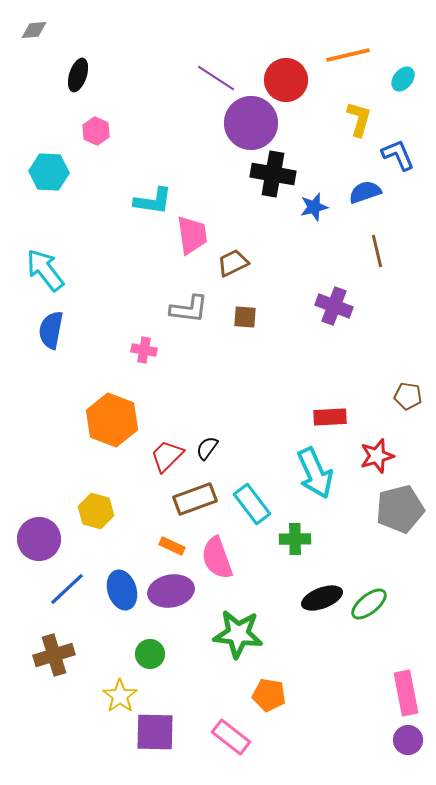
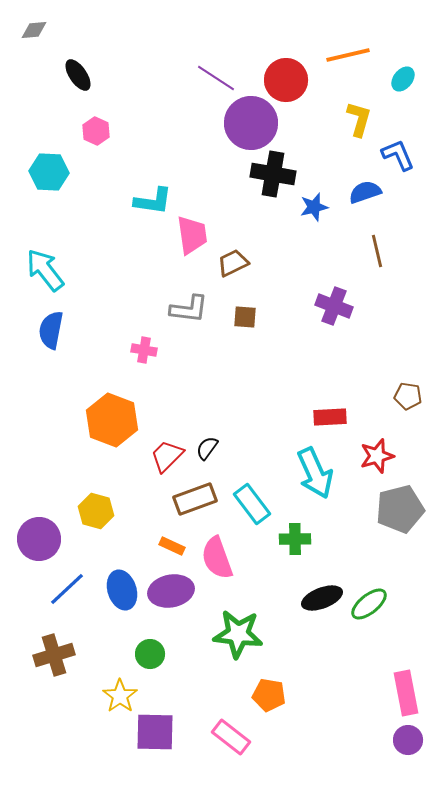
black ellipse at (78, 75): rotated 52 degrees counterclockwise
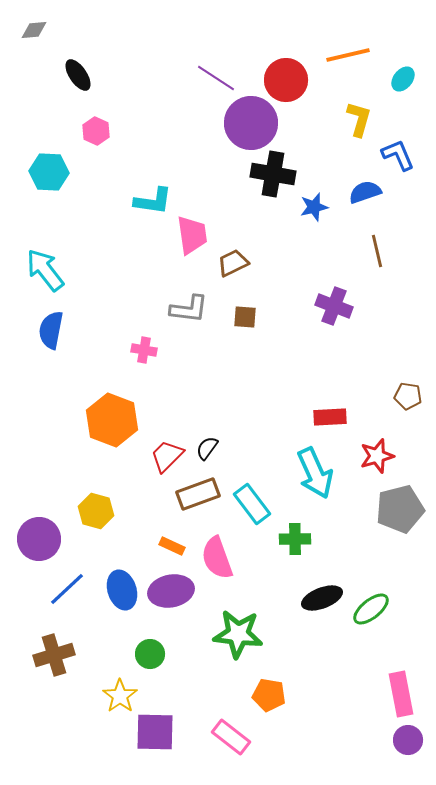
brown rectangle at (195, 499): moved 3 px right, 5 px up
green ellipse at (369, 604): moved 2 px right, 5 px down
pink rectangle at (406, 693): moved 5 px left, 1 px down
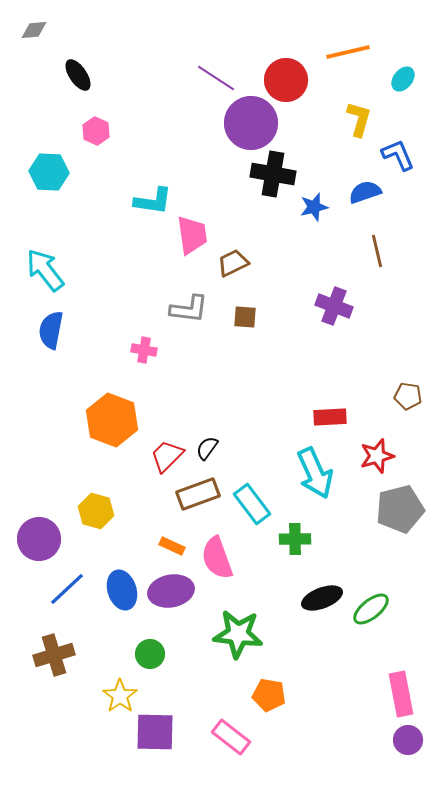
orange line at (348, 55): moved 3 px up
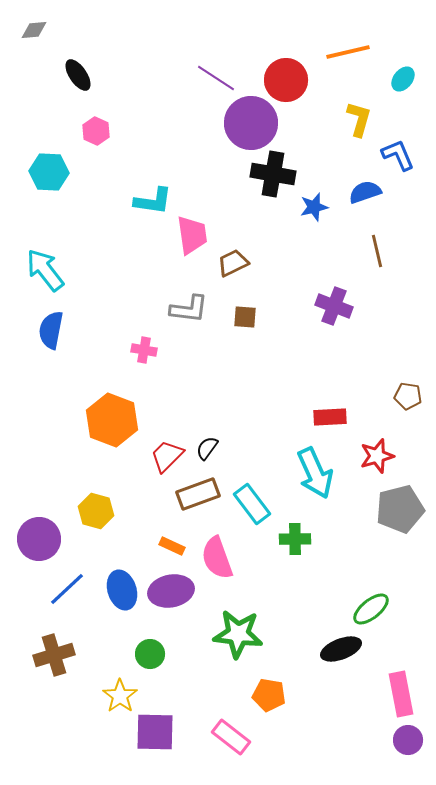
black ellipse at (322, 598): moved 19 px right, 51 px down
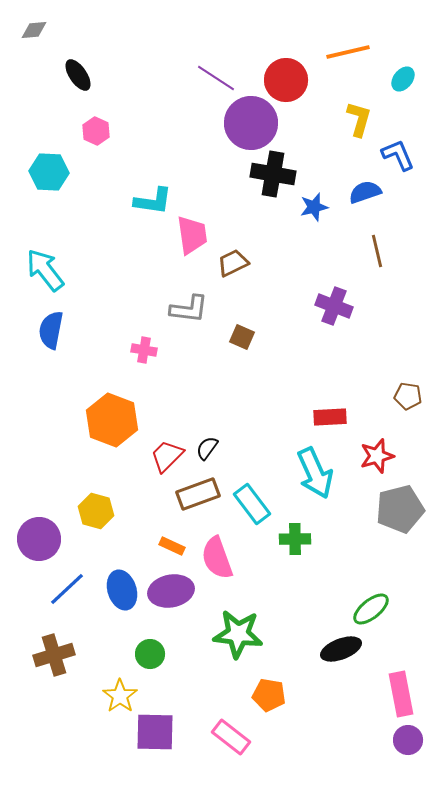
brown square at (245, 317): moved 3 px left, 20 px down; rotated 20 degrees clockwise
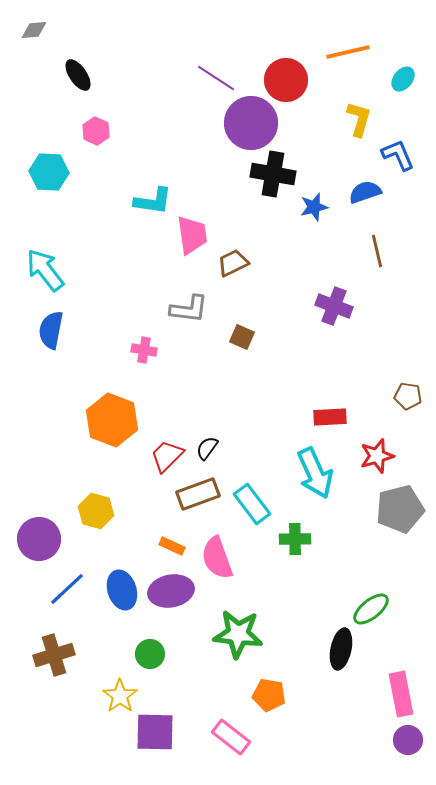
black ellipse at (341, 649): rotated 57 degrees counterclockwise
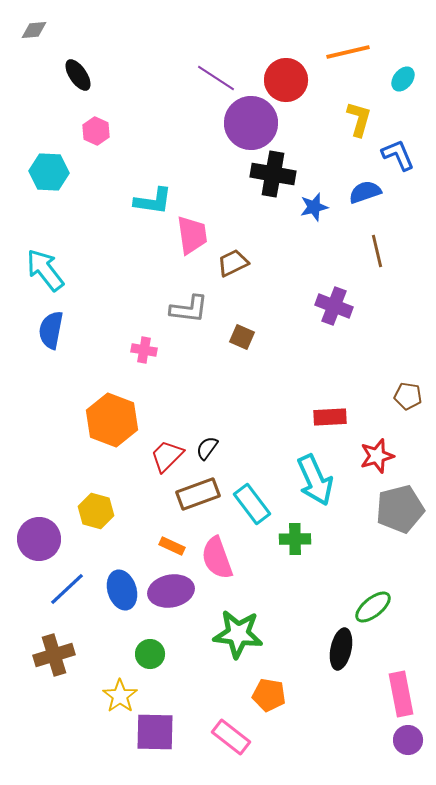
cyan arrow at (315, 473): moved 7 px down
green ellipse at (371, 609): moved 2 px right, 2 px up
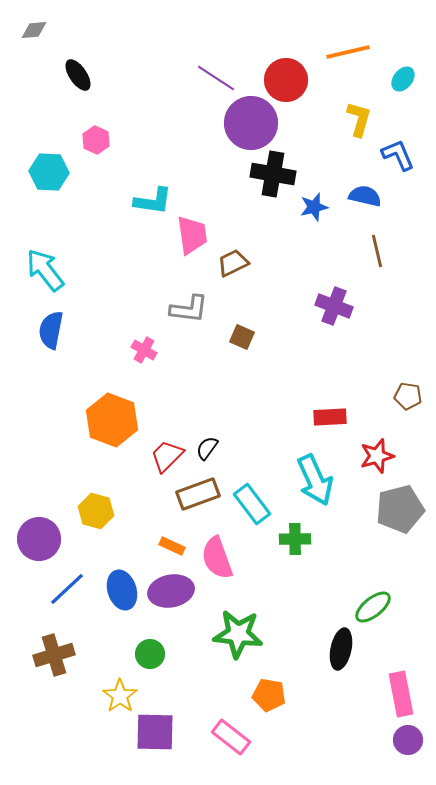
pink hexagon at (96, 131): moved 9 px down
blue semicircle at (365, 192): moved 4 px down; rotated 32 degrees clockwise
pink cross at (144, 350): rotated 20 degrees clockwise
